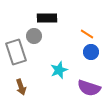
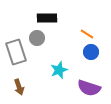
gray circle: moved 3 px right, 2 px down
brown arrow: moved 2 px left
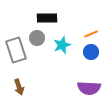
orange line: moved 4 px right; rotated 56 degrees counterclockwise
gray rectangle: moved 2 px up
cyan star: moved 3 px right, 25 px up
purple semicircle: rotated 15 degrees counterclockwise
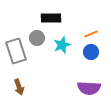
black rectangle: moved 4 px right
gray rectangle: moved 1 px down
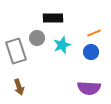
black rectangle: moved 2 px right
orange line: moved 3 px right, 1 px up
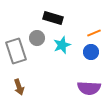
black rectangle: rotated 18 degrees clockwise
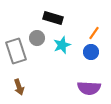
orange line: rotated 32 degrees counterclockwise
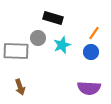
gray circle: moved 1 px right
gray rectangle: rotated 70 degrees counterclockwise
brown arrow: moved 1 px right
